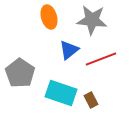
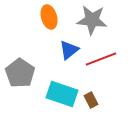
cyan rectangle: moved 1 px right, 1 px down
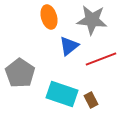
blue triangle: moved 4 px up
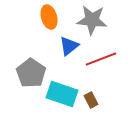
gray pentagon: moved 11 px right
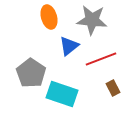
brown rectangle: moved 22 px right, 12 px up
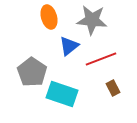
gray pentagon: moved 1 px right, 1 px up
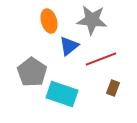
orange ellipse: moved 4 px down
brown rectangle: rotated 49 degrees clockwise
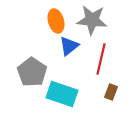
orange ellipse: moved 7 px right
red line: rotated 56 degrees counterclockwise
brown rectangle: moved 2 px left, 4 px down
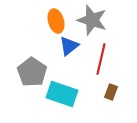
gray star: rotated 12 degrees clockwise
